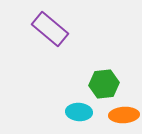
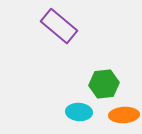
purple rectangle: moved 9 px right, 3 px up
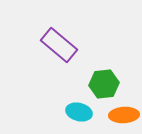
purple rectangle: moved 19 px down
cyan ellipse: rotated 10 degrees clockwise
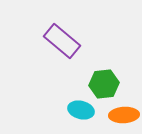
purple rectangle: moved 3 px right, 4 px up
cyan ellipse: moved 2 px right, 2 px up
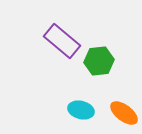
green hexagon: moved 5 px left, 23 px up
orange ellipse: moved 2 px up; rotated 40 degrees clockwise
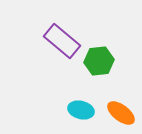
orange ellipse: moved 3 px left
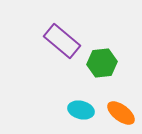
green hexagon: moved 3 px right, 2 px down
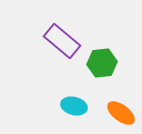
cyan ellipse: moved 7 px left, 4 px up
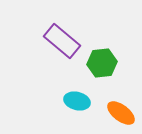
cyan ellipse: moved 3 px right, 5 px up
